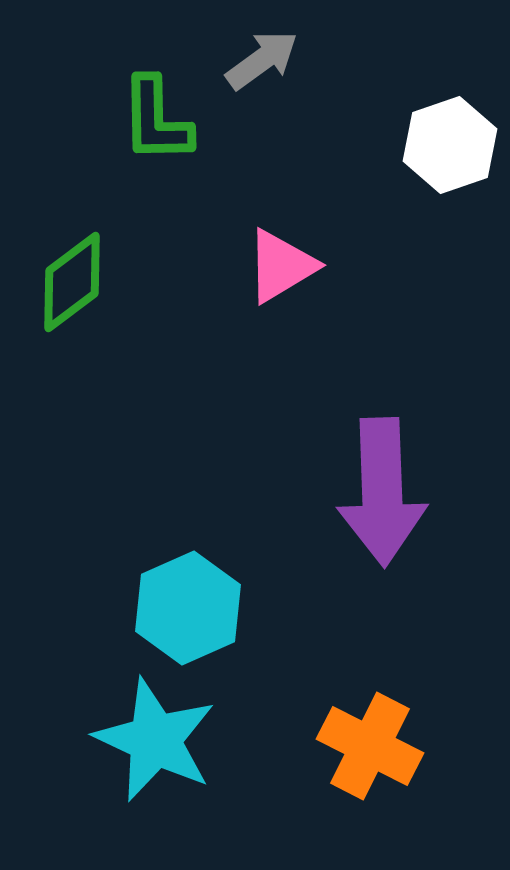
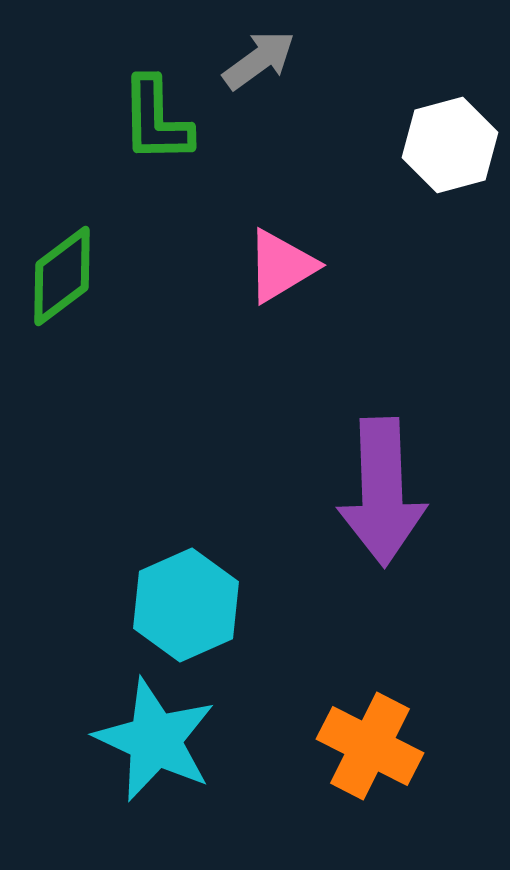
gray arrow: moved 3 px left
white hexagon: rotated 4 degrees clockwise
green diamond: moved 10 px left, 6 px up
cyan hexagon: moved 2 px left, 3 px up
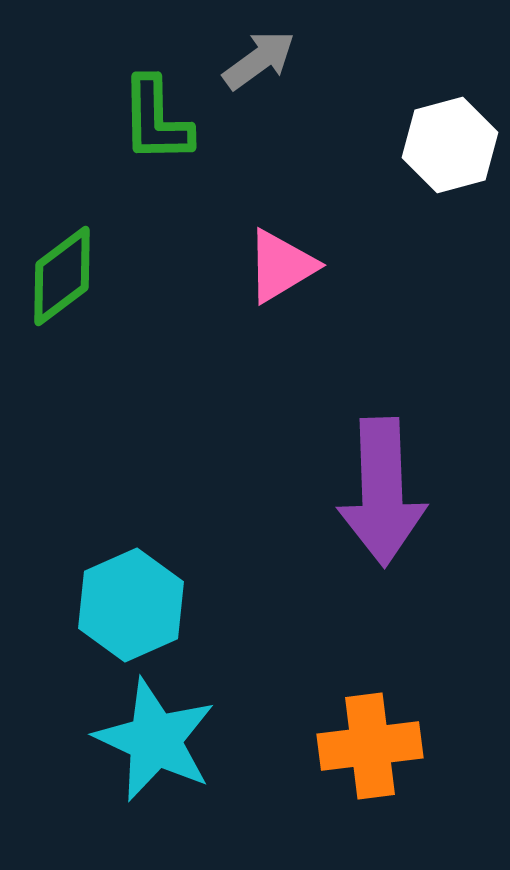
cyan hexagon: moved 55 px left
orange cross: rotated 34 degrees counterclockwise
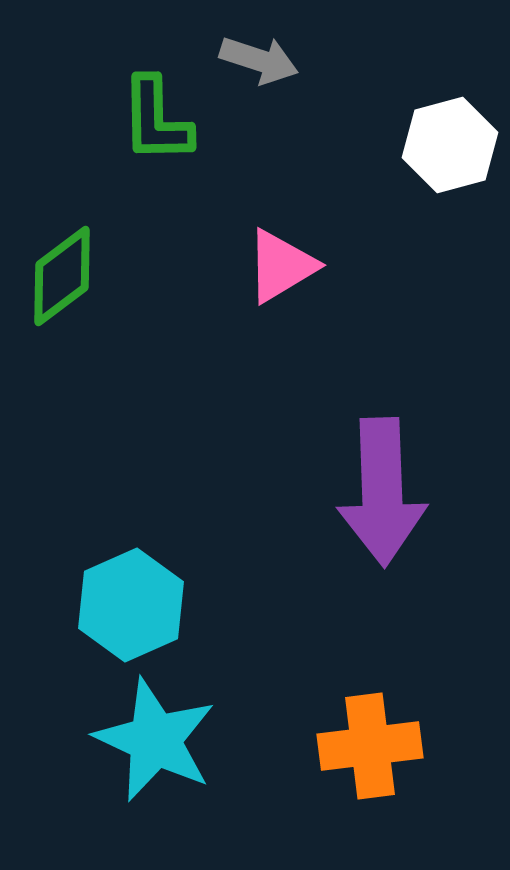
gray arrow: rotated 54 degrees clockwise
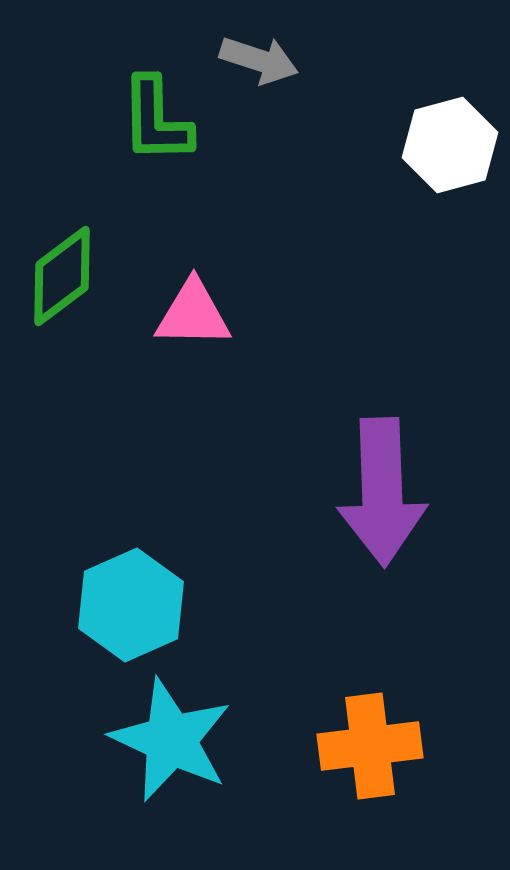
pink triangle: moved 88 px left, 48 px down; rotated 32 degrees clockwise
cyan star: moved 16 px right
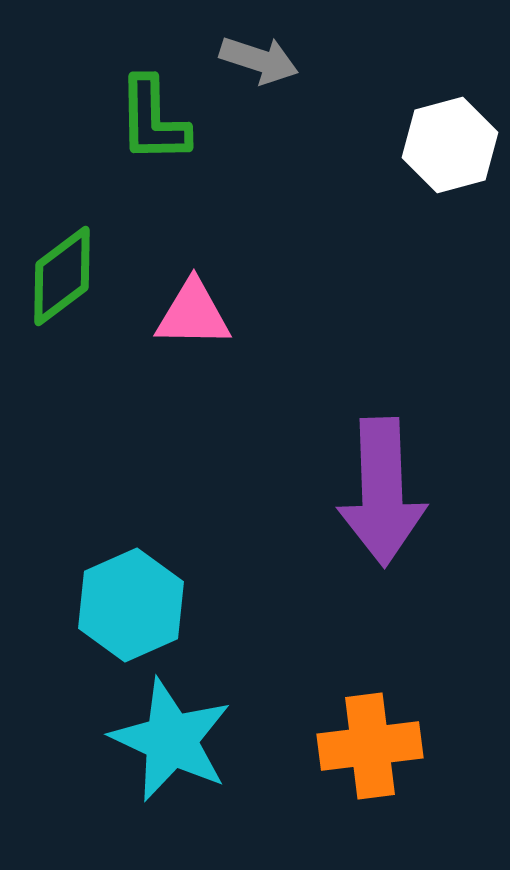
green L-shape: moved 3 px left
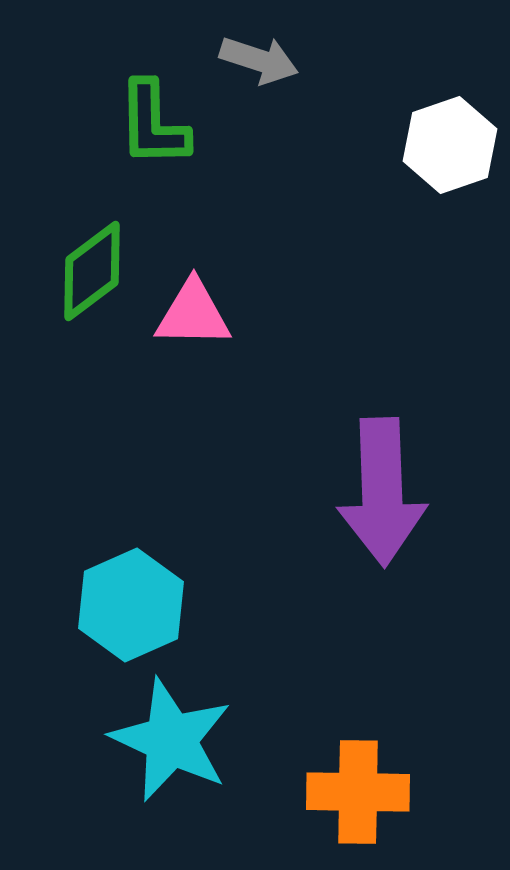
green L-shape: moved 4 px down
white hexagon: rotated 4 degrees counterclockwise
green diamond: moved 30 px right, 5 px up
orange cross: moved 12 px left, 46 px down; rotated 8 degrees clockwise
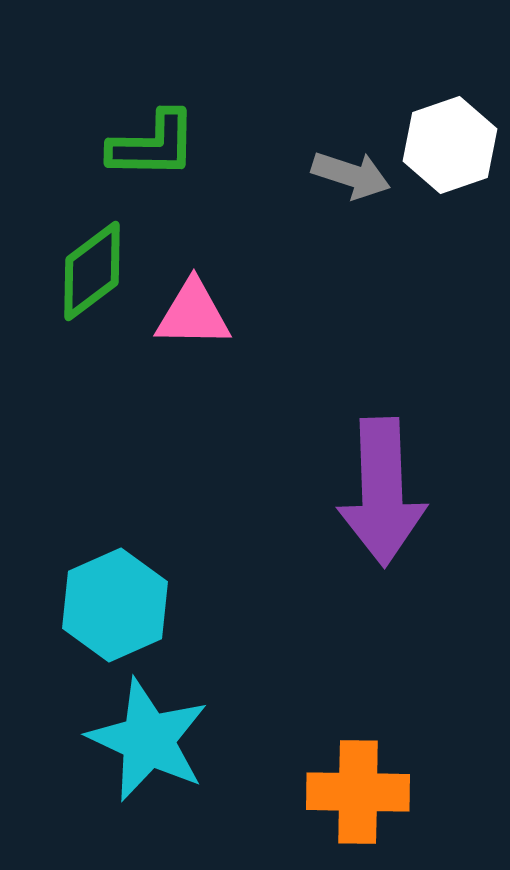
gray arrow: moved 92 px right, 115 px down
green L-shape: moved 21 px down; rotated 88 degrees counterclockwise
cyan hexagon: moved 16 px left
cyan star: moved 23 px left
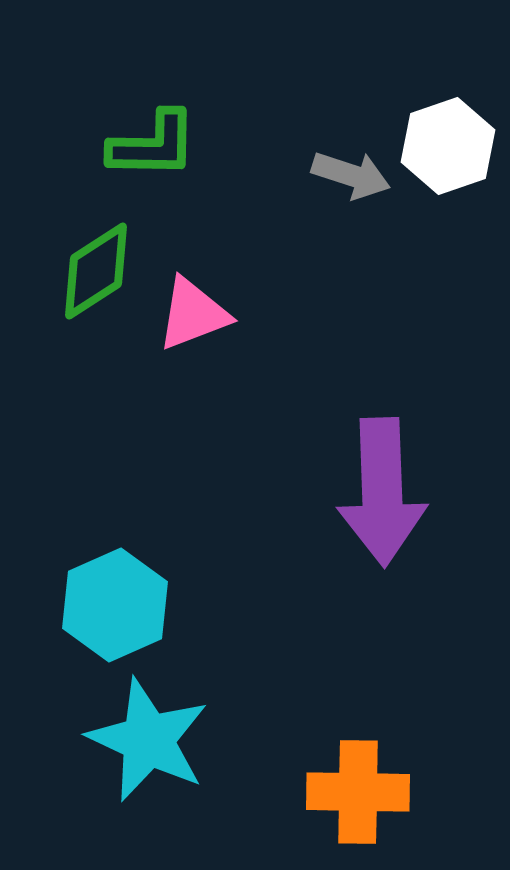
white hexagon: moved 2 px left, 1 px down
green diamond: moved 4 px right; rotated 4 degrees clockwise
pink triangle: rotated 22 degrees counterclockwise
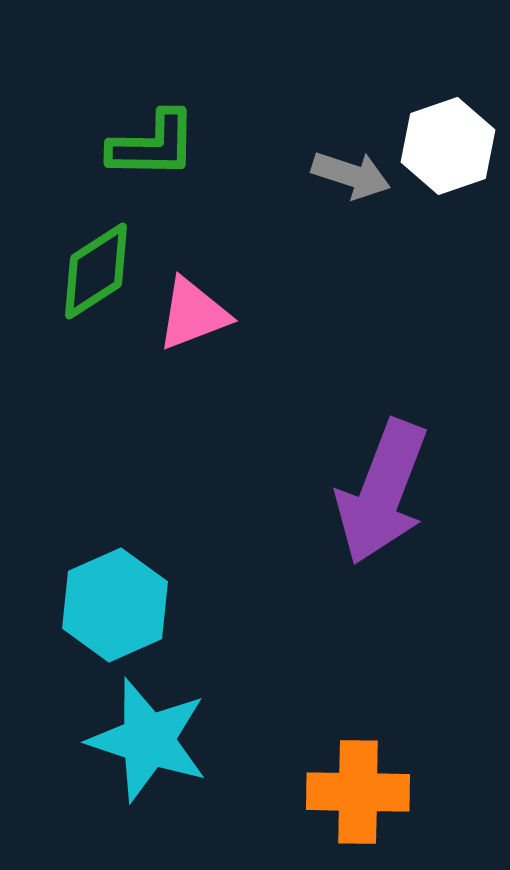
purple arrow: rotated 23 degrees clockwise
cyan star: rotated 7 degrees counterclockwise
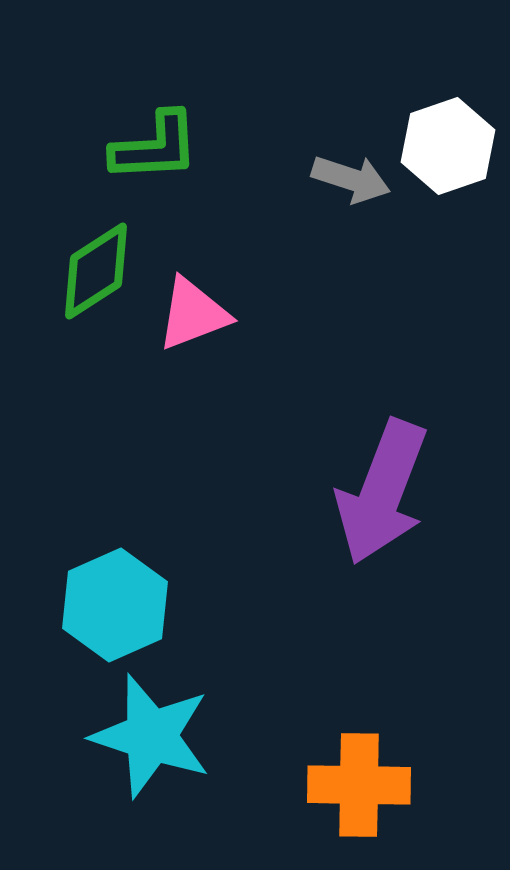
green L-shape: moved 2 px right, 2 px down; rotated 4 degrees counterclockwise
gray arrow: moved 4 px down
cyan star: moved 3 px right, 4 px up
orange cross: moved 1 px right, 7 px up
